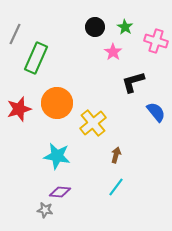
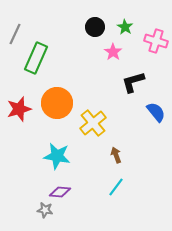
brown arrow: rotated 35 degrees counterclockwise
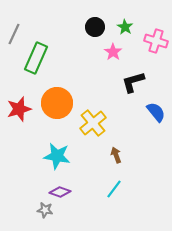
gray line: moved 1 px left
cyan line: moved 2 px left, 2 px down
purple diamond: rotated 15 degrees clockwise
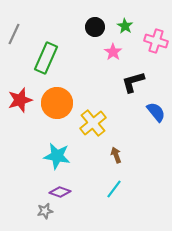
green star: moved 1 px up
green rectangle: moved 10 px right
red star: moved 1 px right, 9 px up
gray star: moved 1 px down; rotated 21 degrees counterclockwise
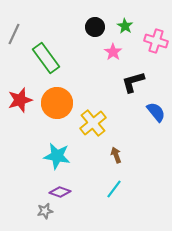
green rectangle: rotated 60 degrees counterclockwise
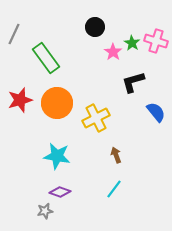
green star: moved 7 px right, 17 px down
yellow cross: moved 3 px right, 5 px up; rotated 12 degrees clockwise
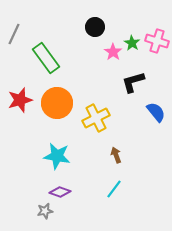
pink cross: moved 1 px right
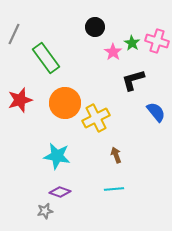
black L-shape: moved 2 px up
orange circle: moved 8 px right
cyan line: rotated 48 degrees clockwise
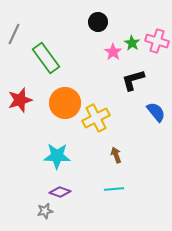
black circle: moved 3 px right, 5 px up
cyan star: rotated 8 degrees counterclockwise
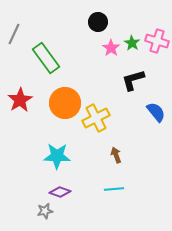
pink star: moved 2 px left, 4 px up
red star: rotated 15 degrees counterclockwise
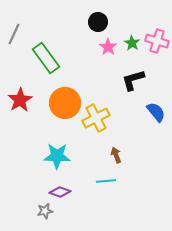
pink star: moved 3 px left, 1 px up
cyan line: moved 8 px left, 8 px up
